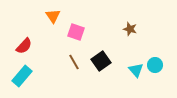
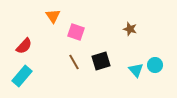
black square: rotated 18 degrees clockwise
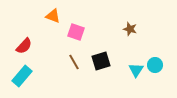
orange triangle: rotated 35 degrees counterclockwise
cyan triangle: rotated 14 degrees clockwise
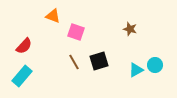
black square: moved 2 px left
cyan triangle: rotated 28 degrees clockwise
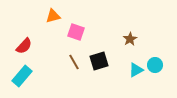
orange triangle: rotated 35 degrees counterclockwise
brown star: moved 10 px down; rotated 24 degrees clockwise
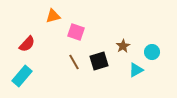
brown star: moved 7 px left, 7 px down
red semicircle: moved 3 px right, 2 px up
cyan circle: moved 3 px left, 13 px up
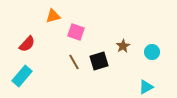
cyan triangle: moved 10 px right, 17 px down
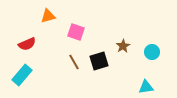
orange triangle: moved 5 px left
red semicircle: rotated 24 degrees clockwise
cyan rectangle: moved 1 px up
cyan triangle: rotated 21 degrees clockwise
